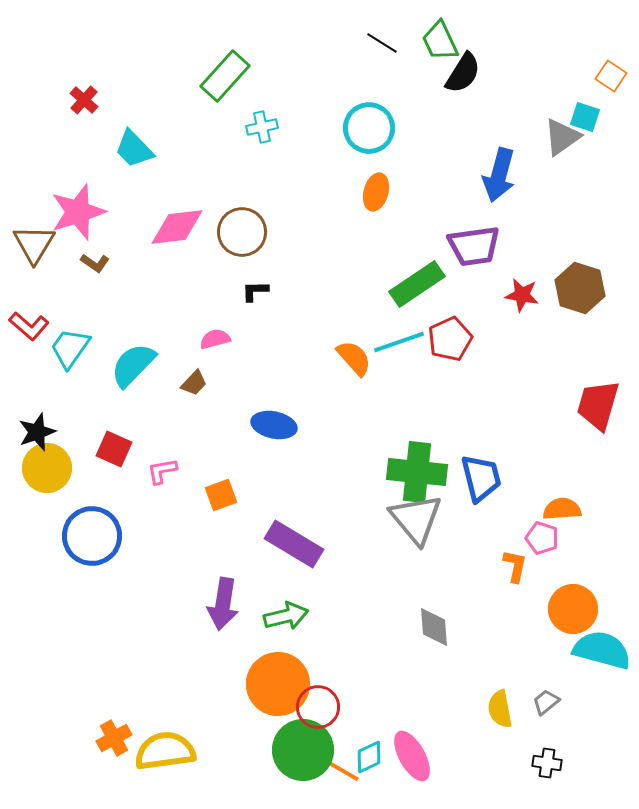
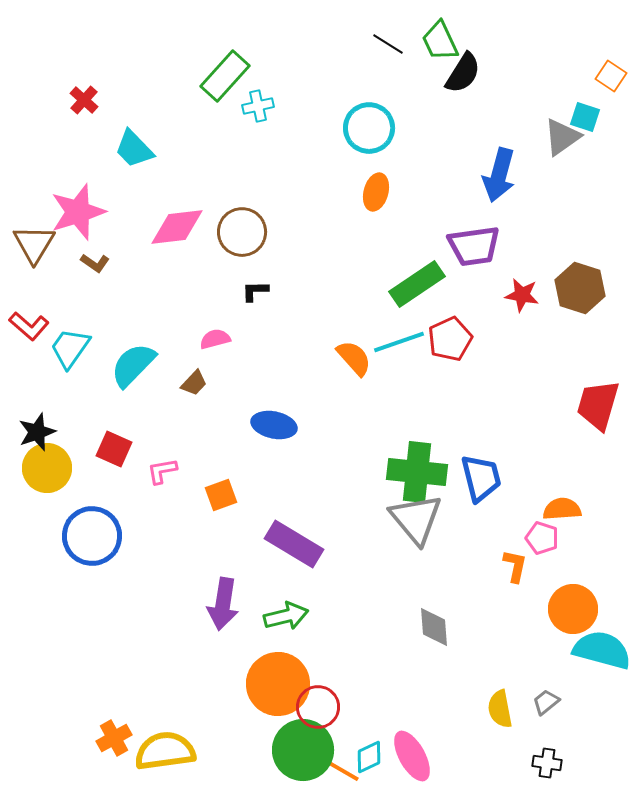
black line at (382, 43): moved 6 px right, 1 px down
cyan cross at (262, 127): moved 4 px left, 21 px up
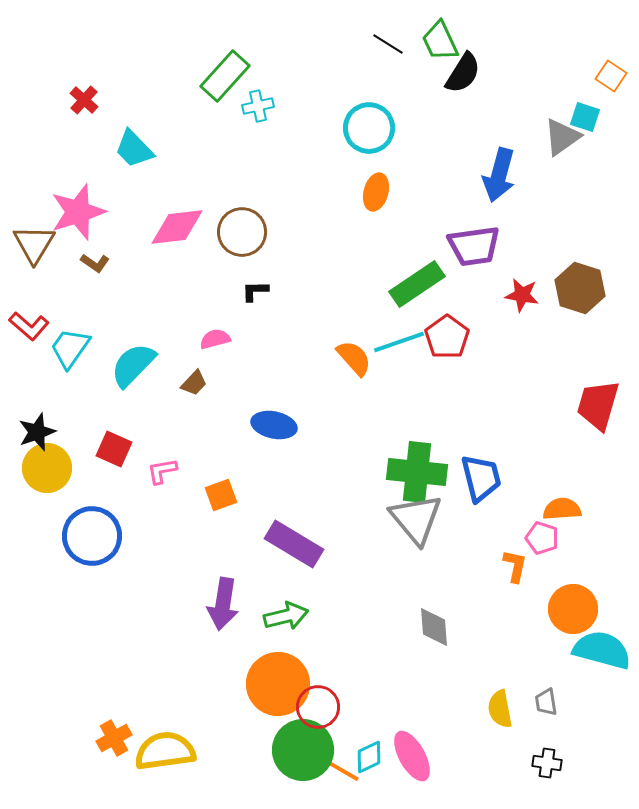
red pentagon at (450, 339): moved 3 px left, 2 px up; rotated 12 degrees counterclockwise
gray trapezoid at (546, 702): rotated 60 degrees counterclockwise
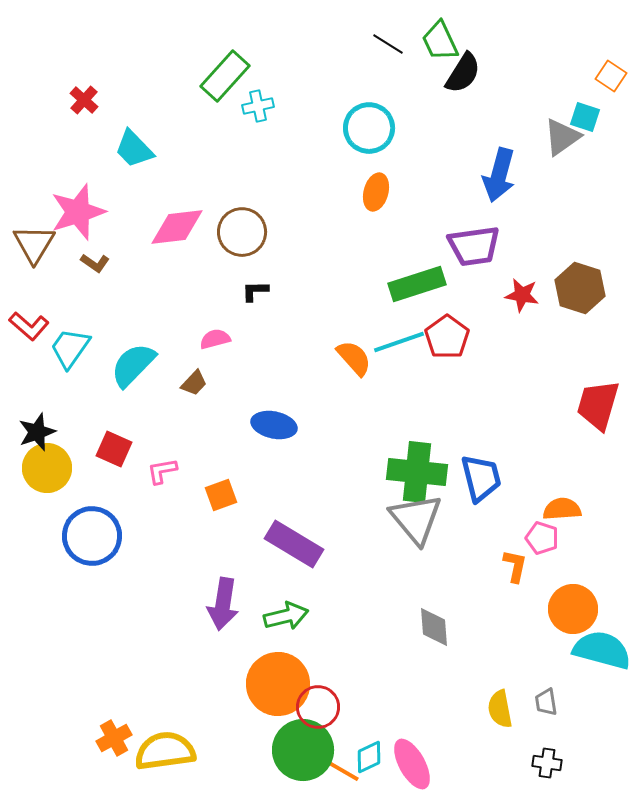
green rectangle at (417, 284): rotated 16 degrees clockwise
pink ellipse at (412, 756): moved 8 px down
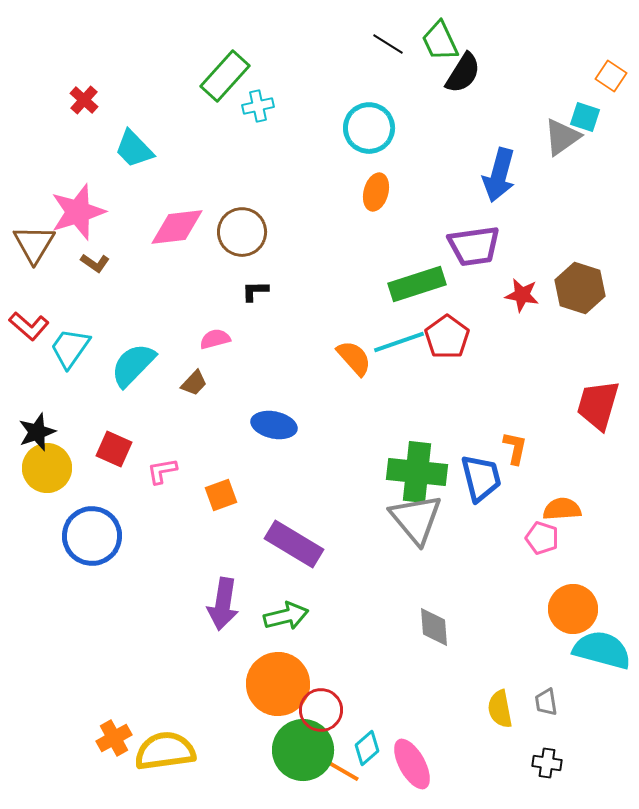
orange L-shape at (515, 566): moved 118 px up
red circle at (318, 707): moved 3 px right, 3 px down
cyan diamond at (369, 757): moved 2 px left, 9 px up; rotated 16 degrees counterclockwise
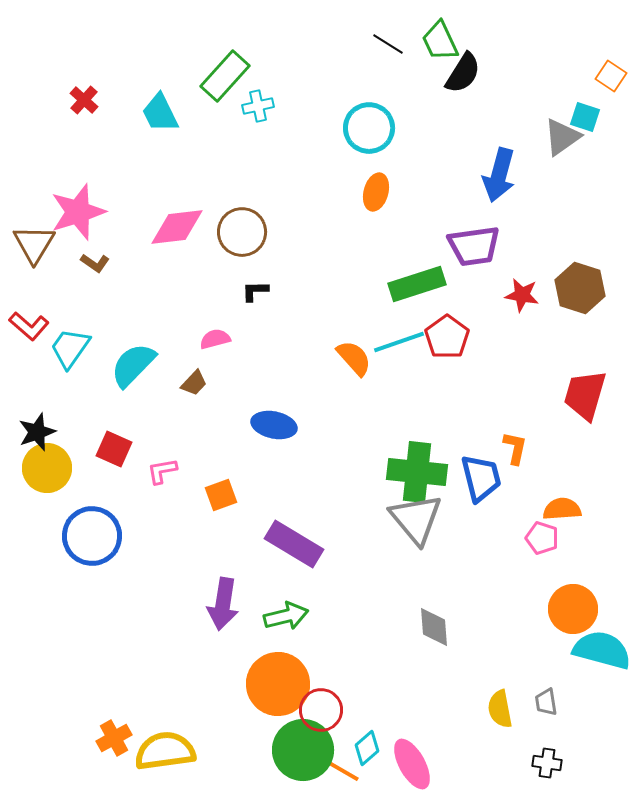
cyan trapezoid at (134, 149): moved 26 px right, 36 px up; rotated 18 degrees clockwise
red trapezoid at (598, 405): moved 13 px left, 10 px up
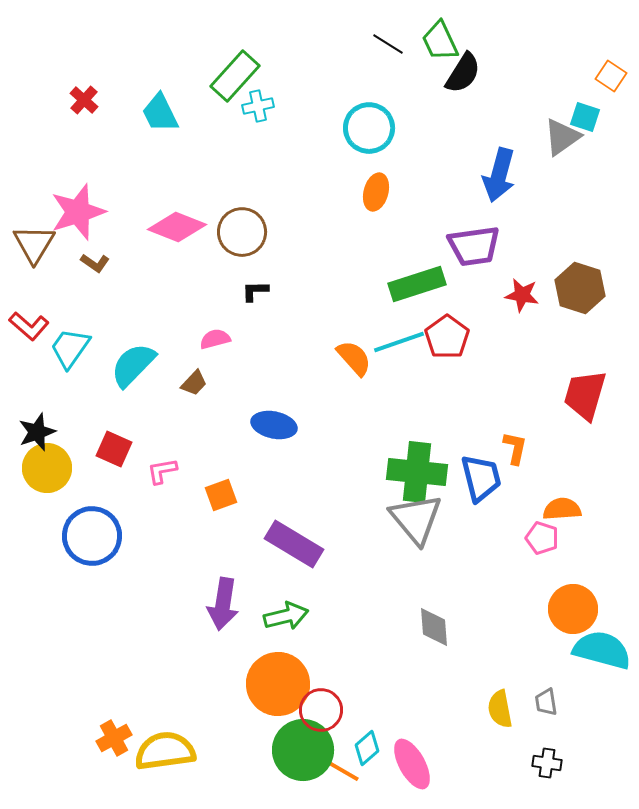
green rectangle at (225, 76): moved 10 px right
pink diamond at (177, 227): rotated 28 degrees clockwise
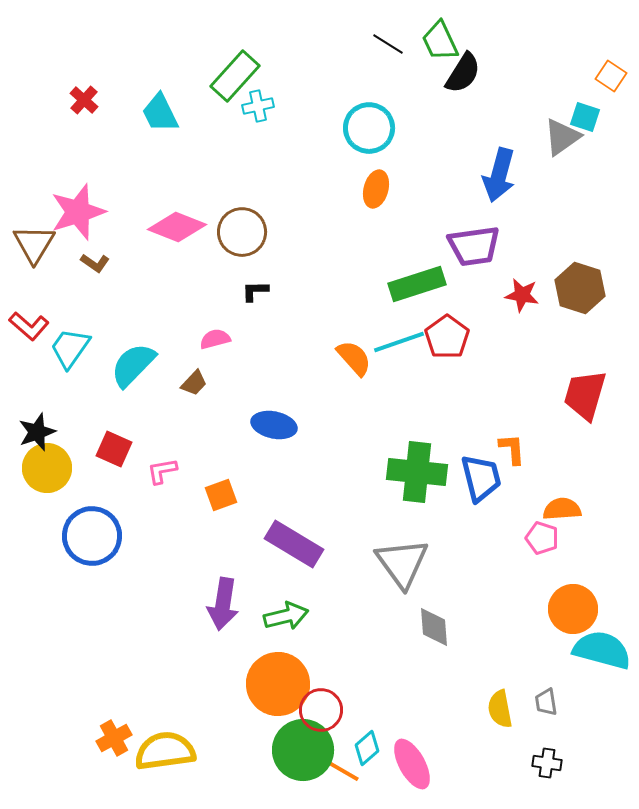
orange ellipse at (376, 192): moved 3 px up
orange L-shape at (515, 448): moved 3 px left, 1 px down; rotated 16 degrees counterclockwise
gray triangle at (416, 519): moved 14 px left, 44 px down; rotated 4 degrees clockwise
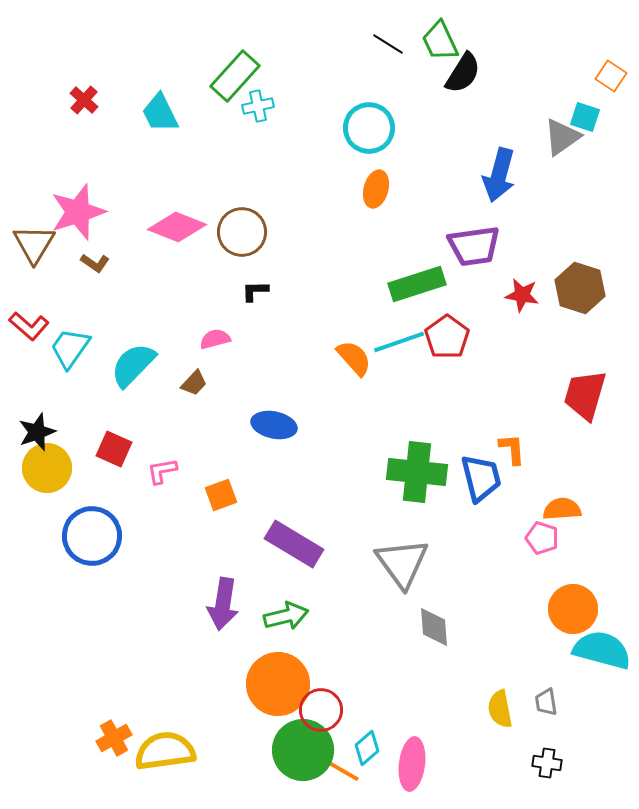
pink ellipse at (412, 764): rotated 36 degrees clockwise
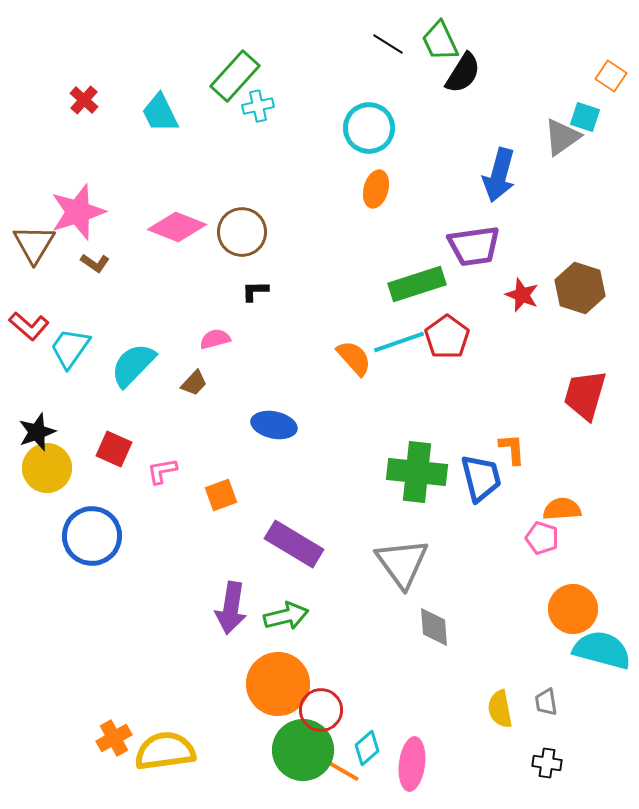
red star at (522, 295): rotated 12 degrees clockwise
purple arrow at (223, 604): moved 8 px right, 4 px down
